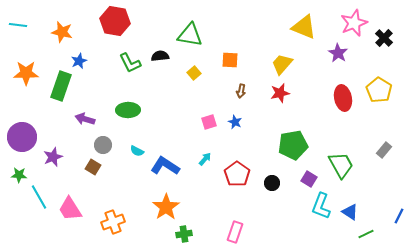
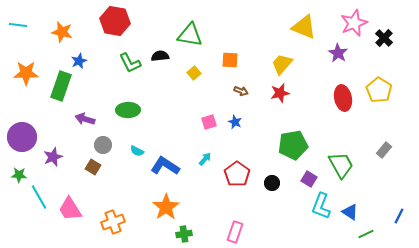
brown arrow at (241, 91): rotated 80 degrees counterclockwise
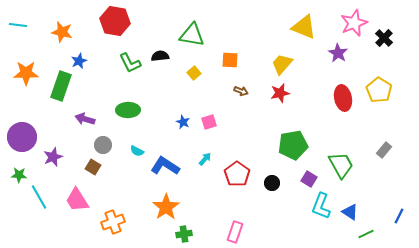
green triangle at (190, 35): moved 2 px right
blue star at (235, 122): moved 52 px left
pink trapezoid at (70, 209): moved 7 px right, 9 px up
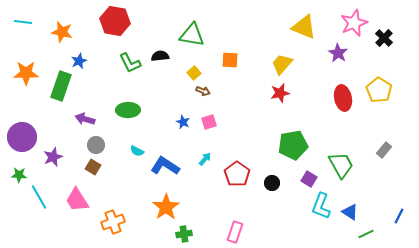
cyan line at (18, 25): moved 5 px right, 3 px up
brown arrow at (241, 91): moved 38 px left
gray circle at (103, 145): moved 7 px left
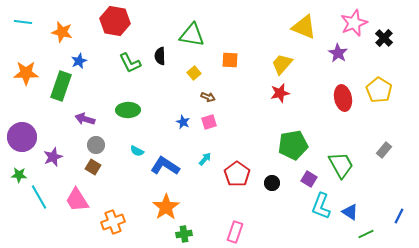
black semicircle at (160, 56): rotated 84 degrees counterclockwise
brown arrow at (203, 91): moved 5 px right, 6 px down
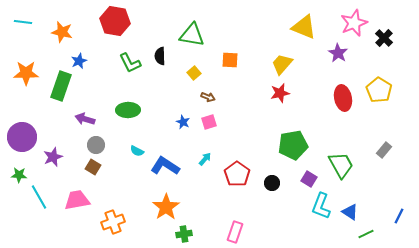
pink trapezoid at (77, 200): rotated 112 degrees clockwise
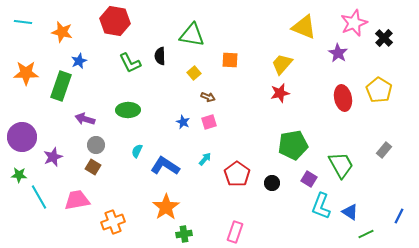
cyan semicircle at (137, 151): rotated 88 degrees clockwise
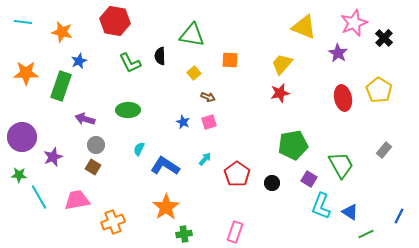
cyan semicircle at (137, 151): moved 2 px right, 2 px up
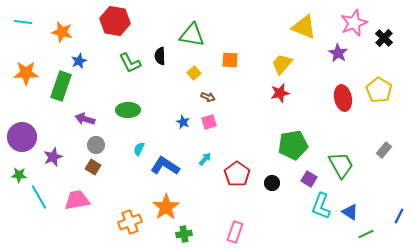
orange cross at (113, 222): moved 17 px right
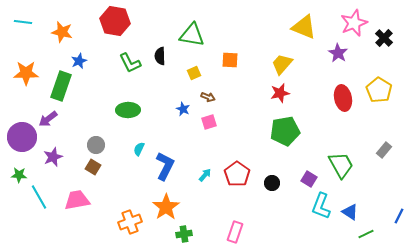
yellow square at (194, 73): rotated 16 degrees clockwise
purple arrow at (85, 119): moved 37 px left; rotated 54 degrees counterclockwise
blue star at (183, 122): moved 13 px up
green pentagon at (293, 145): moved 8 px left, 14 px up
cyan arrow at (205, 159): moved 16 px down
blue L-shape at (165, 166): rotated 84 degrees clockwise
